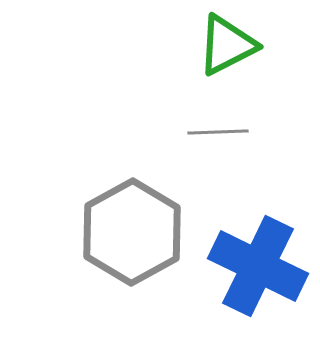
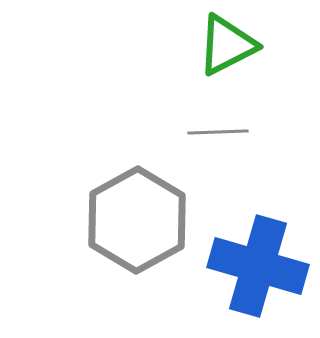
gray hexagon: moved 5 px right, 12 px up
blue cross: rotated 10 degrees counterclockwise
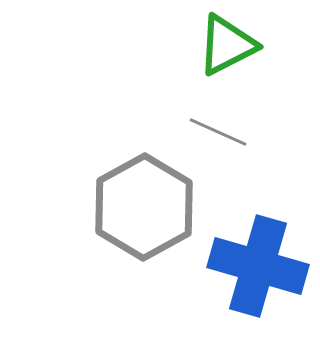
gray line: rotated 26 degrees clockwise
gray hexagon: moved 7 px right, 13 px up
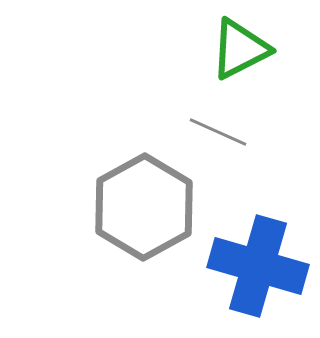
green triangle: moved 13 px right, 4 px down
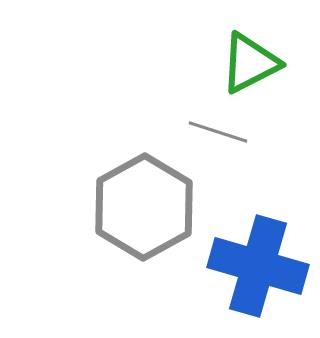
green triangle: moved 10 px right, 14 px down
gray line: rotated 6 degrees counterclockwise
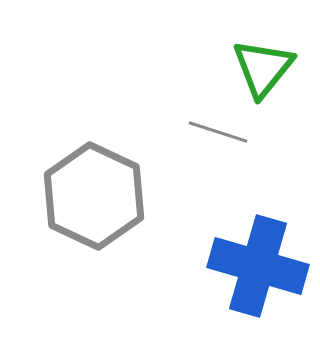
green triangle: moved 13 px right, 5 px down; rotated 24 degrees counterclockwise
gray hexagon: moved 50 px left, 11 px up; rotated 6 degrees counterclockwise
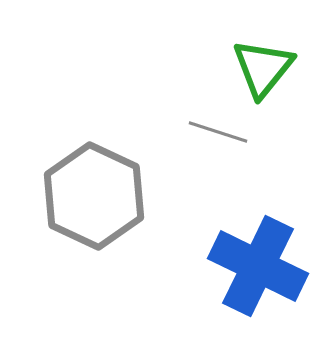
blue cross: rotated 10 degrees clockwise
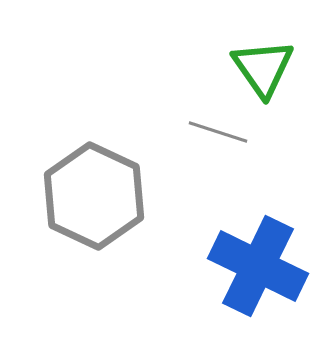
green triangle: rotated 14 degrees counterclockwise
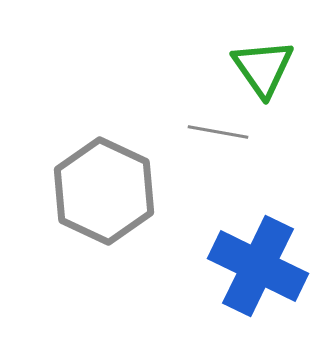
gray line: rotated 8 degrees counterclockwise
gray hexagon: moved 10 px right, 5 px up
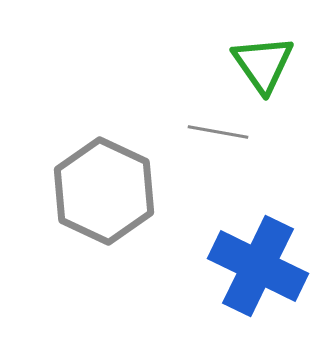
green triangle: moved 4 px up
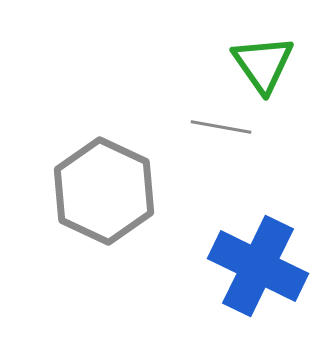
gray line: moved 3 px right, 5 px up
